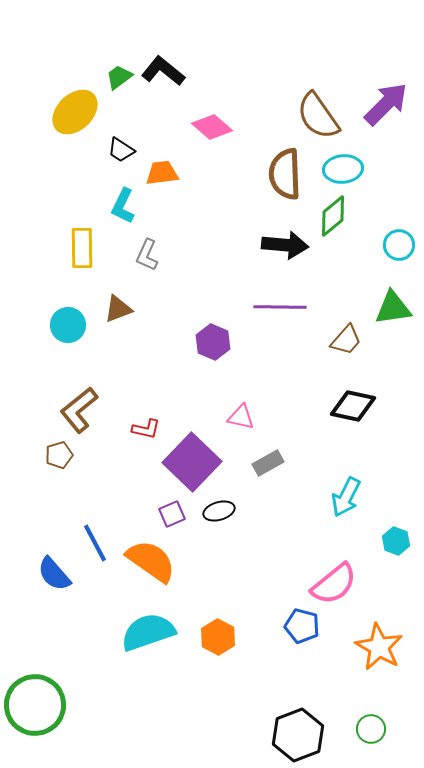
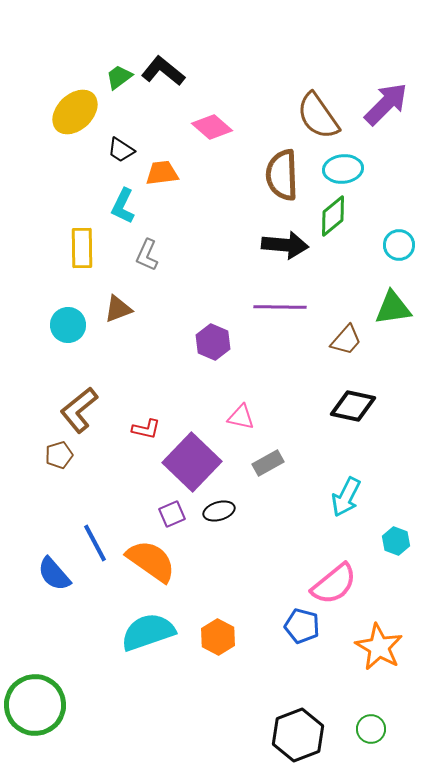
brown semicircle at (285, 174): moved 3 px left, 1 px down
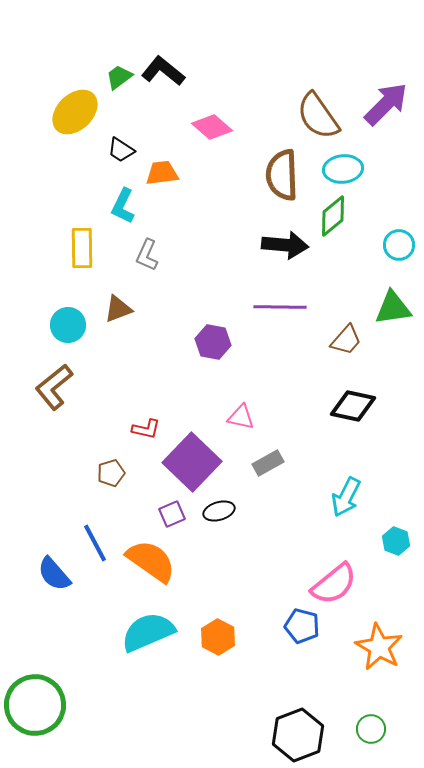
purple hexagon at (213, 342): rotated 12 degrees counterclockwise
brown L-shape at (79, 410): moved 25 px left, 23 px up
brown pentagon at (59, 455): moved 52 px right, 18 px down
cyan semicircle at (148, 632): rotated 4 degrees counterclockwise
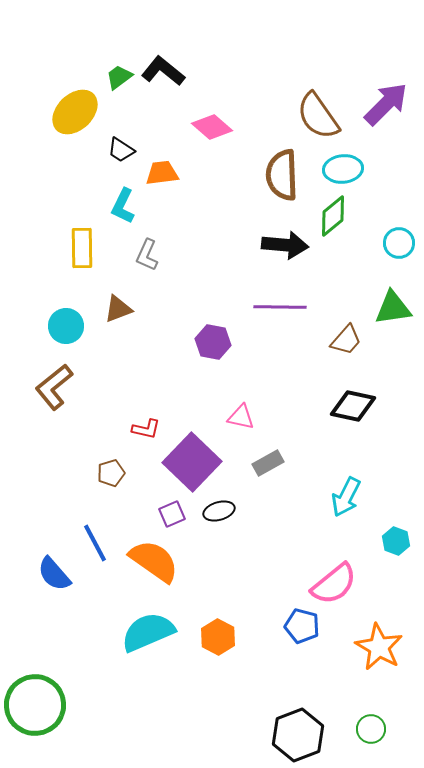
cyan circle at (399, 245): moved 2 px up
cyan circle at (68, 325): moved 2 px left, 1 px down
orange semicircle at (151, 561): moved 3 px right
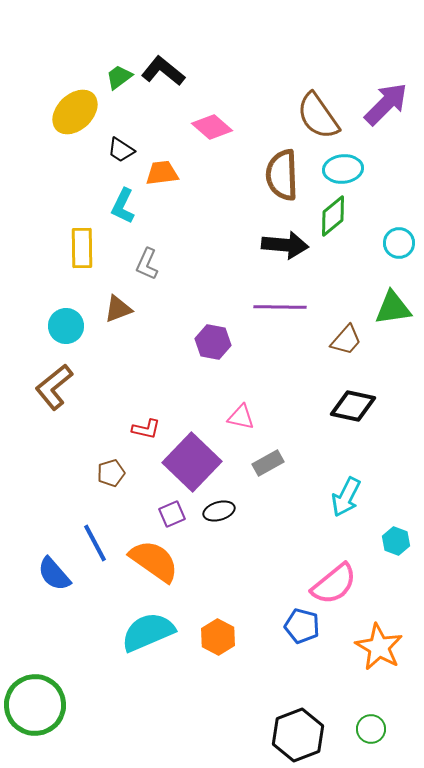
gray L-shape at (147, 255): moved 9 px down
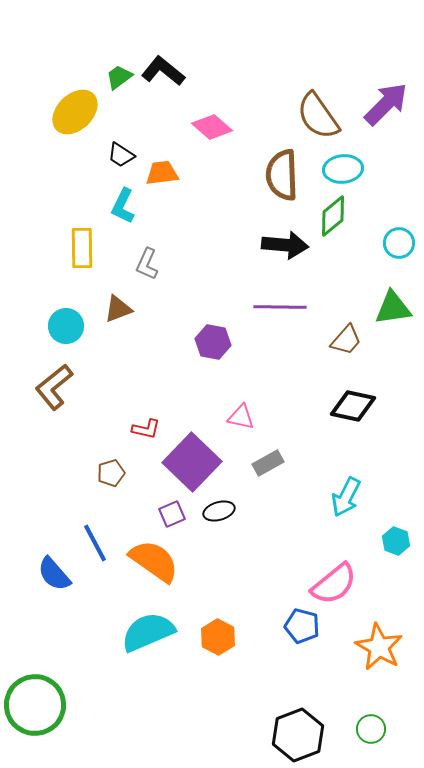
black trapezoid at (121, 150): moved 5 px down
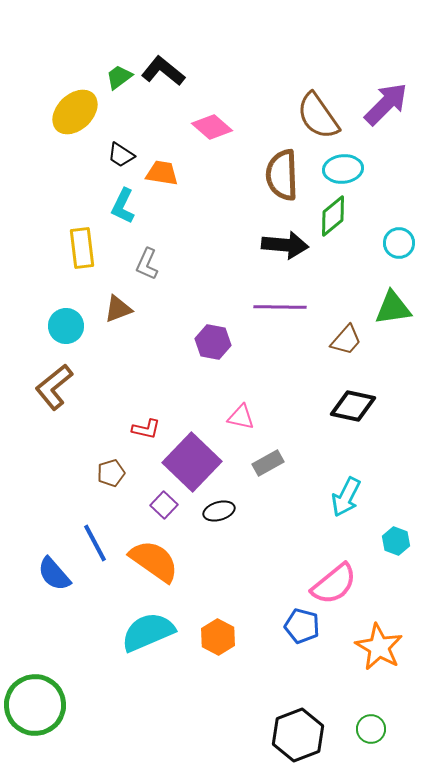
orange trapezoid at (162, 173): rotated 16 degrees clockwise
yellow rectangle at (82, 248): rotated 6 degrees counterclockwise
purple square at (172, 514): moved 8 px left, 9 px up; rotated 24 degrees counterclockwise
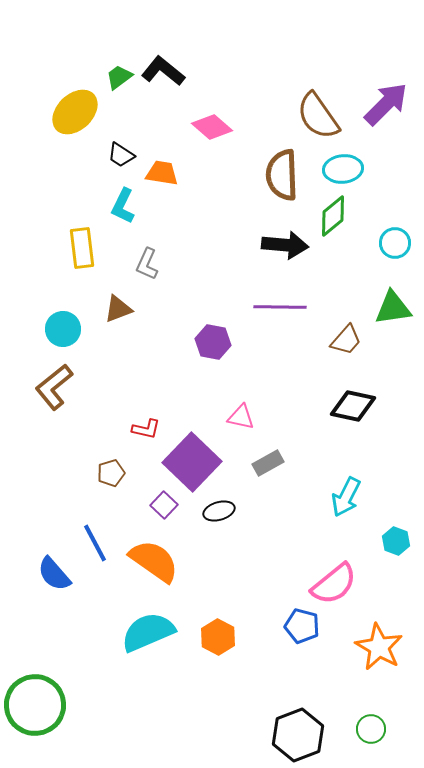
cyan circle at (399, 243): moved 4 px left
cyan circle at (66, 326): moved 3 px left, 3 px down
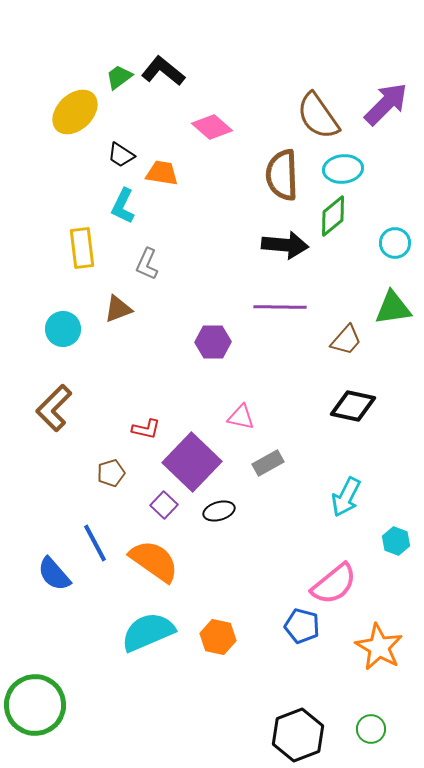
purple hexagon at (213, 342): rotated 12 degrees counterclockwise
brown L-shape at (54, 387): moved 21 px down; rotated 6 degrees counterclockwise
orange hexagon at (218, 637): rotated 16 degrees counterclockwise
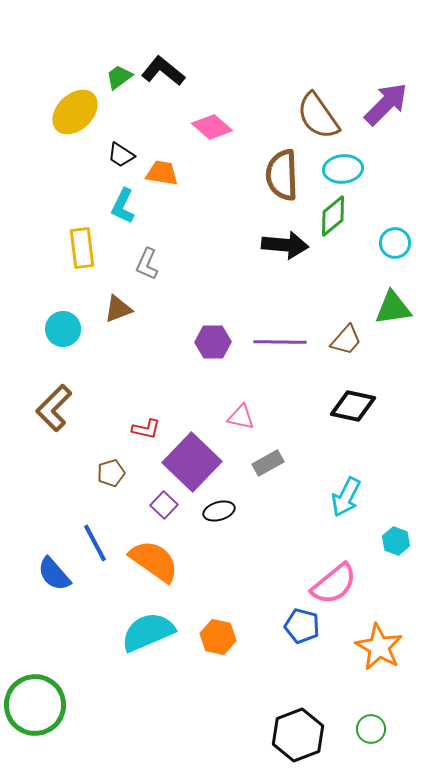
purple line at (280, 307): moved 35 px down
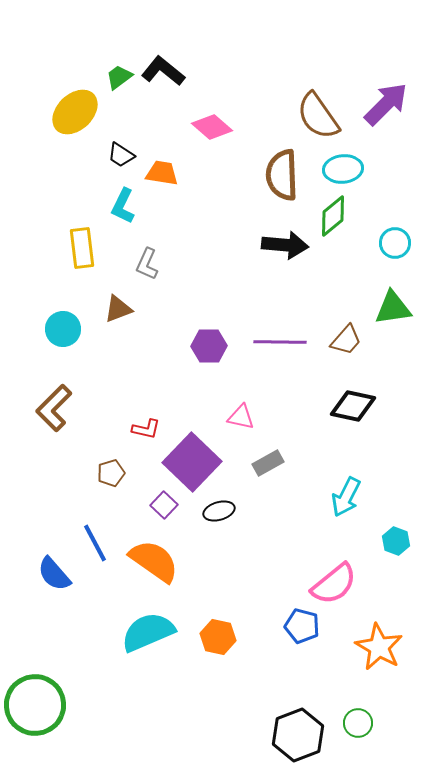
purple hexagon at (213, 342): moved 4 px left, 4 px down
green circle at (371, 729): moved 13 px left, 6 px up
